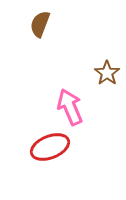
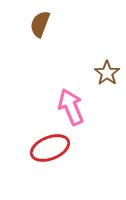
pink arrow: moved 1 px right
red ellipse: moved 1 px down
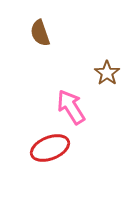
brown semicircle: moved 9 px down; rotated 40 degrees counterclockwise
pink arrow: rotated 9 degrees counterclockwise
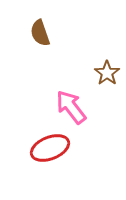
pink arrow: rotated 6 degrees counterclockwise
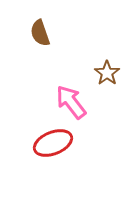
pink arrow: moved 5 px up
red ellipse: moved 3 px right, 5 px up
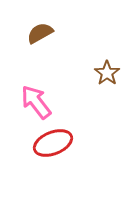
brown semicircle: rotated 80 degrees clockwise
pink arrow: moved 35 px left
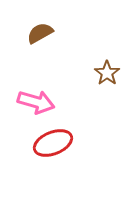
pink arrow: rotated 144 degrees clockwise
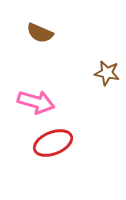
brown semicircle: rotated 128 degrees counterclockwise
brown star: rotated 25 degrees counterclockwise
